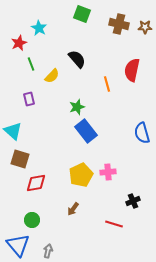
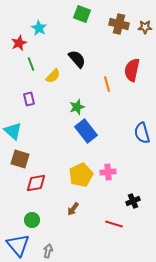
yellow semicircle: moved 1 px right
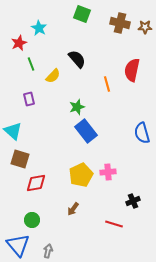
brown cross: moved 1 px right, 1 px up
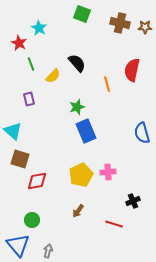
red star: rotated 21 degrees counterclockwise
black semicircle: moved 4 px down
blue rectangle: rotated 15 degrees clockwise
red diamond: moved 1 px right, 2 px up
brown arrow: moved 5 px right, 2 px down
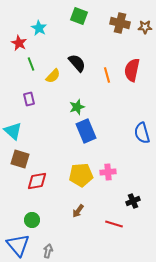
green square: moved 3 px left, 2 px down
orange line: moved 9 px up
yellow pentagon: rotated 20 degrees clockwise
